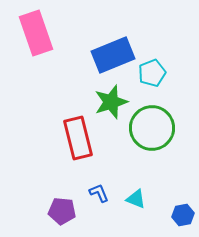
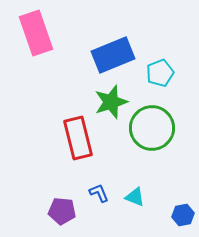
cyan pentagon: moved 8 px right
cyan triangle: moved 1 px left, 2 px up
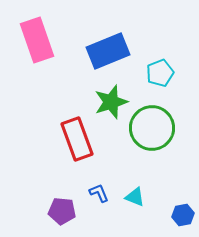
pink rectangle: moved 1 px right, 7 px down
blue rectangle: moved 5 px left, 4 px up
red rectangle: moved 1 px left, 1 px down; rotated 6 degrees counterclockwise
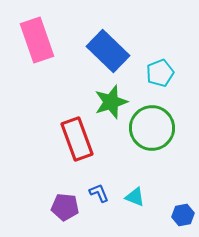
blue rectangle: rotated 66 degrees clockwise
purple pentagon: moved 3 px right, 4 px up
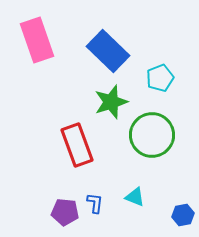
cyan pentagon: moved 5 px down
green circle: moved 7 px down
red rectangle: moved 6 px down
blue L-shape: moved 4 px left, 10 px down; rotated 30 degrees clockwise
purple pentagon: moved 5 px down
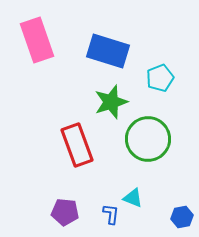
blue rectangle: rotated 27 degrees counterclockwise
green circle: moved 4 px left, 4 px down
cyan triangle: moved 2 px left, 1 px down
blue L-shape: moved 16 px right, 11 px down
blue hexagon: moved 1 px left, 2 px down
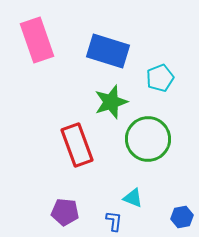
blue L-shape: moved 3 px right, 7 px down
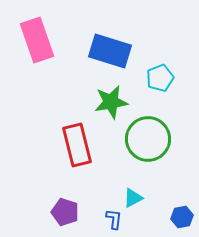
blue rectangle: moved 2 px right
green star: rotated 8 degrees clockwise
red rectangle: rotated 6 degrees clockwise
cyan triangle: rotated 50 degrees counterclockwise
purple pentagon: rotated 12 degrees clockwise
blue L-shape: moved 2 px up
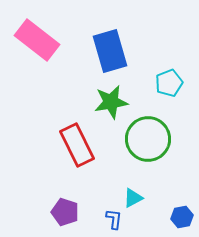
pink rectangle: rotated 33 degrees counterclockwise
blue rectangle: rotated 57 degrees clockwise
cyan pentagon: moved 9 px right, 5 px down
red rectangle: rotated 12 degrees counterclockwise
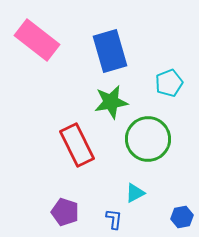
cyan triangle: moved 2 px right, 5 px up
